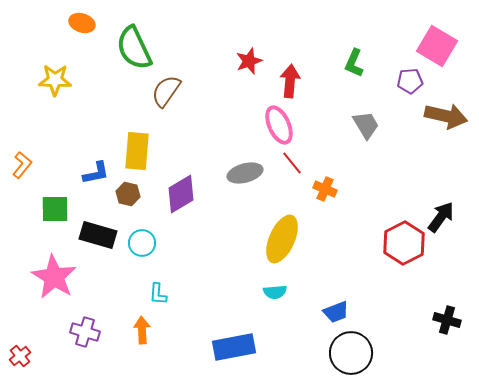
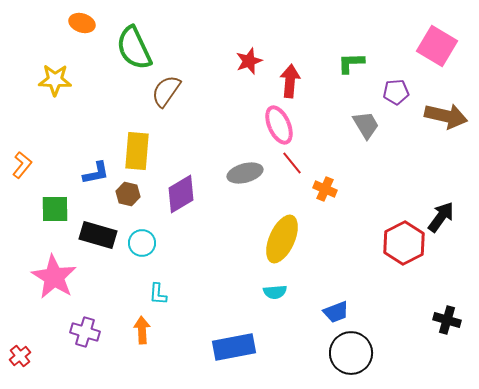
green L-shape: moved 3 px left; rotated 64 degrees clockwise
purple pentagon: moved 14 px left, 11 px down
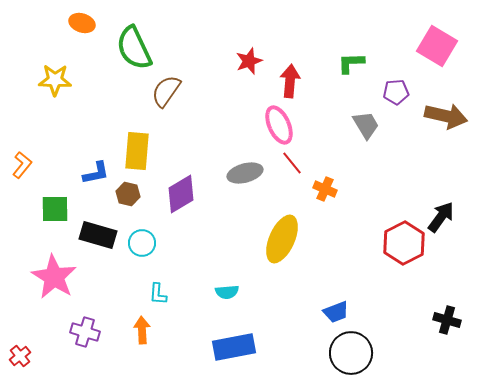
cyan semicircle: moved 48 px left
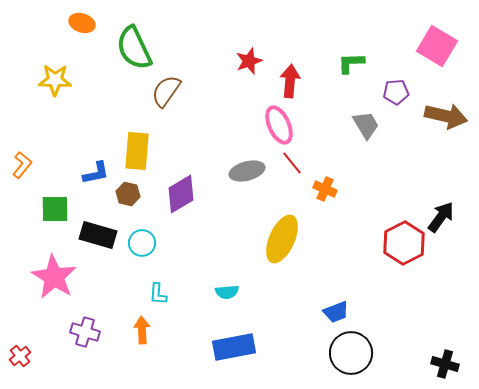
gray ellipse: moved 2 px right, 2 px up
black cross: moved 2 px left, 44 px down
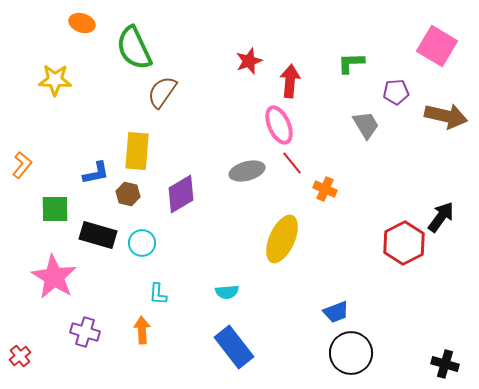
brown semicircle: moved 4 px left, 1 px down
blue rectangle: rotated 63 degrees clockwise
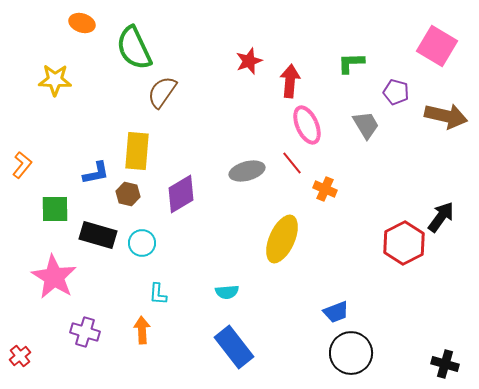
purple pentagon: rotated 20 degrees clockwise
pink ellipse: moved 28 px right
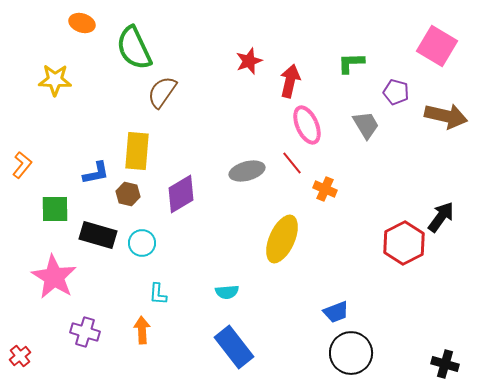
red arrow: rotated 8 degrees clockwise
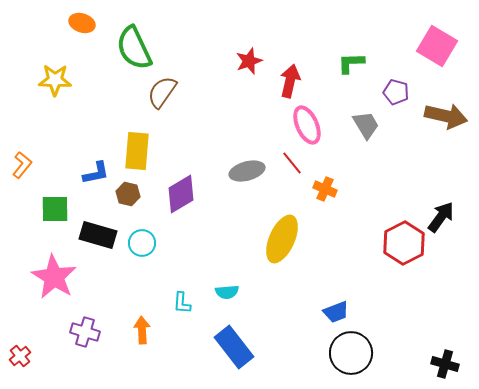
cyan L-shape: moved 24 px right, 9 px down
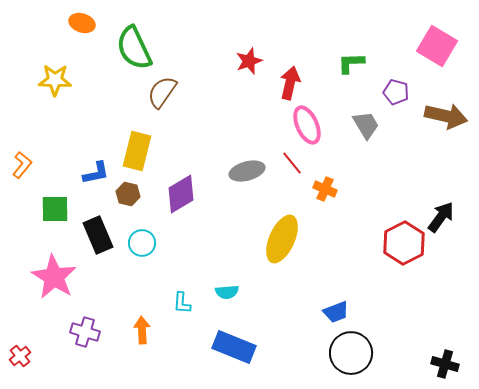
red arrow: moved 2 px down
yellow rectangle: rotated 9 degrees clockwise
black rectangle: rotated 51 degrees clockwise
blue rectangle: rotated 30 degrees counterclockwise
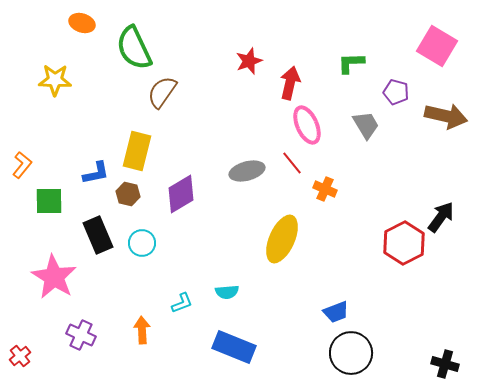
green square: moved 6 px left, 8 px up
cyan L-shape: rotated 115 degrees counterclockwise
purple cross: moved 4 px left, 3 px down; rotated 8 degrees clockwise
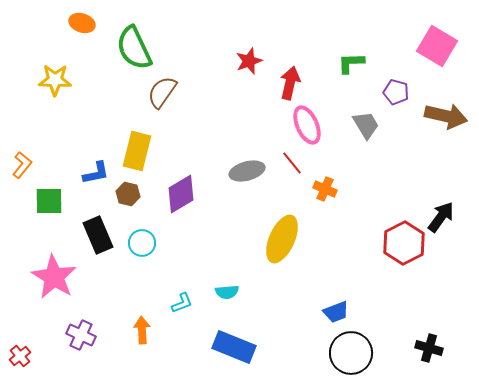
black cross: moved 16 px left, 16 px up
